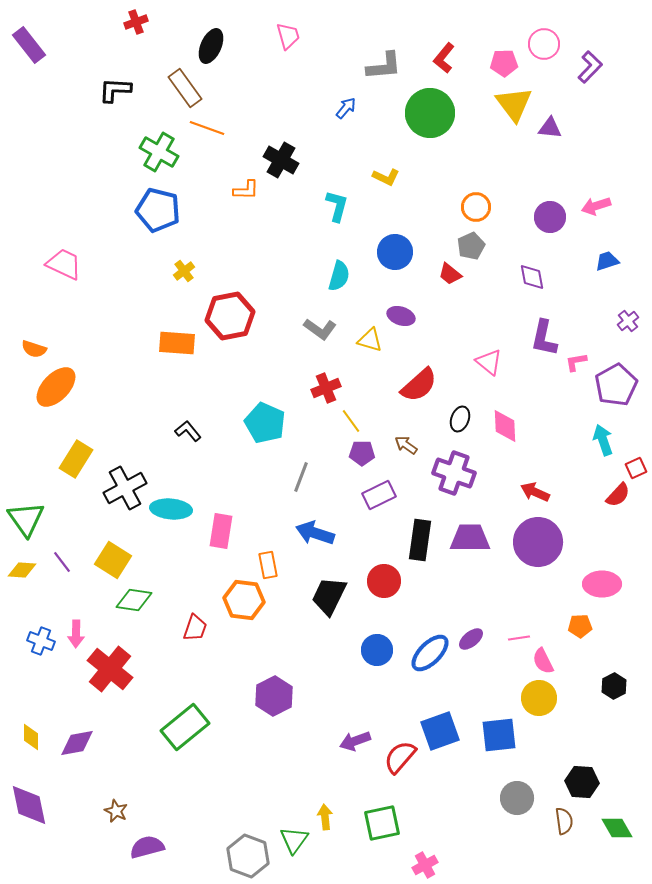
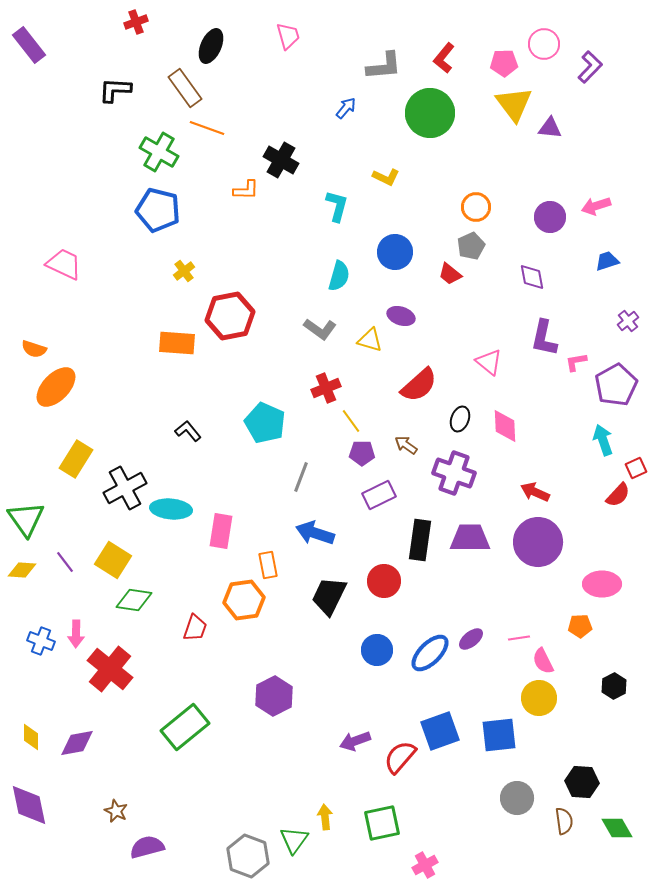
purple line at (62, 562): moved 3 px right
orange hexagon at (244, 600): rotated 15 degrees counterclockwise
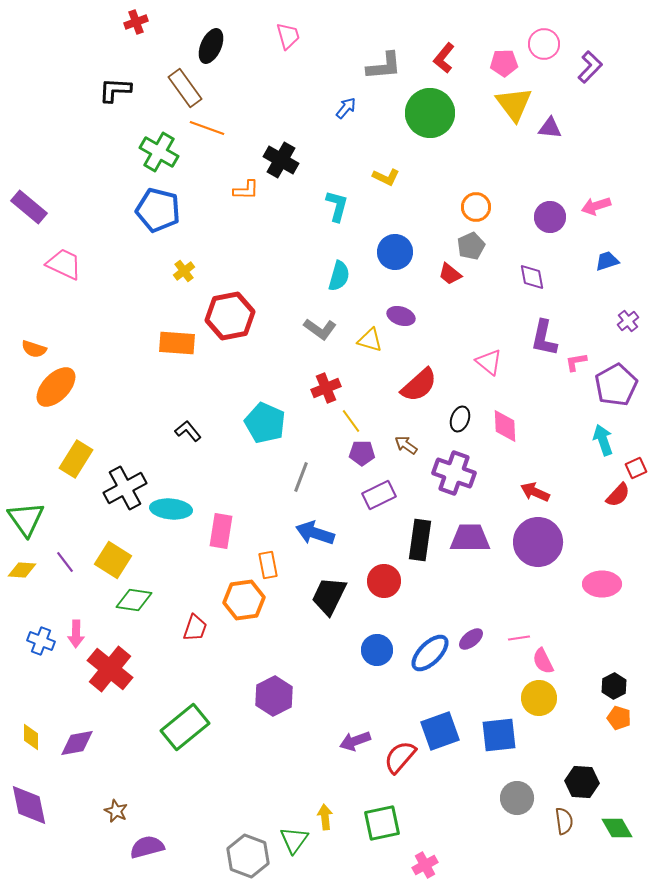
purple rectangle at (29, 45): moved 162 px down; rotated 12 degrees counterclockwise
orange pentagon at (580, 626): moved 39 px right, 92 px down; rotated 20 degrees clockwise
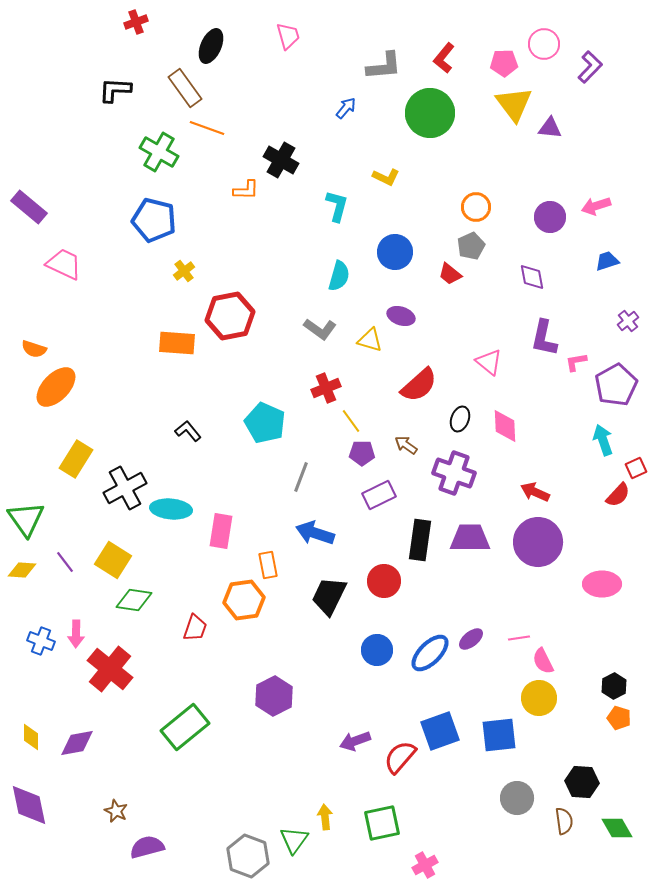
blue pentagon at (158, 210): moved 4 px left, 10 px down
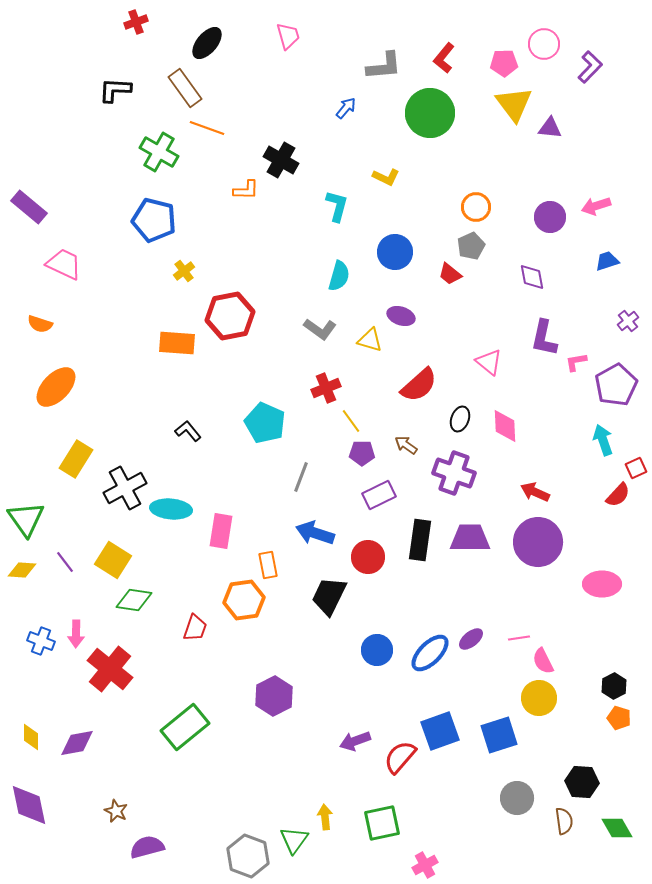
black ellipse at (211, 46): moved 4 px left, 3 px up; rotated 16 degrees clockwise
orange semicircle at (34, 349): moved 6 px right, 25 px up
red circle at (384, 581): moved 16 px left, 24 px up
blue square at (499, 735): rotated 12 degrees counterclockwise
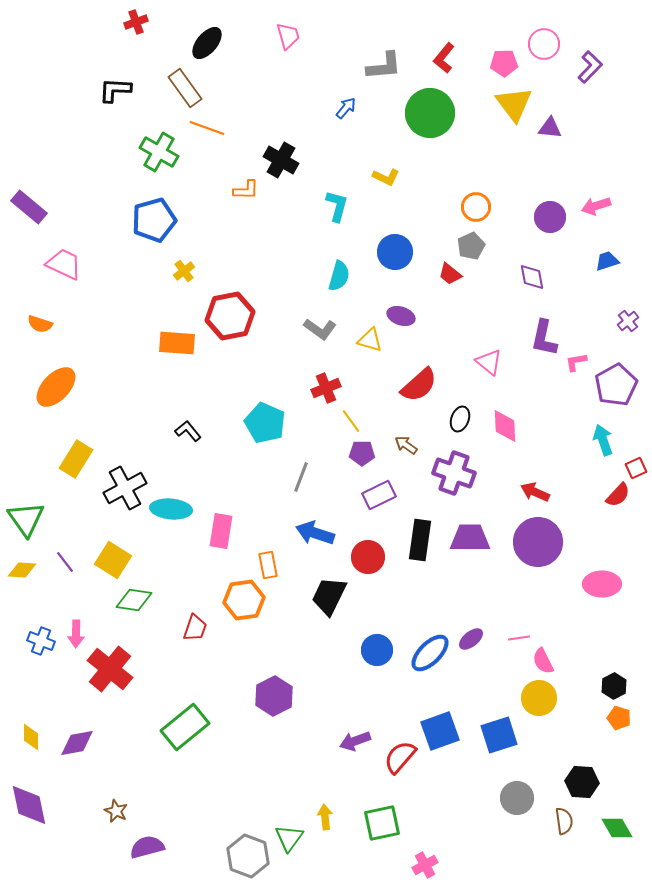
blue pentagon at (154, 220): rotated 30 degrees counterclockwise
green triangle at (294, 840): moved 5 px left, 2 px up
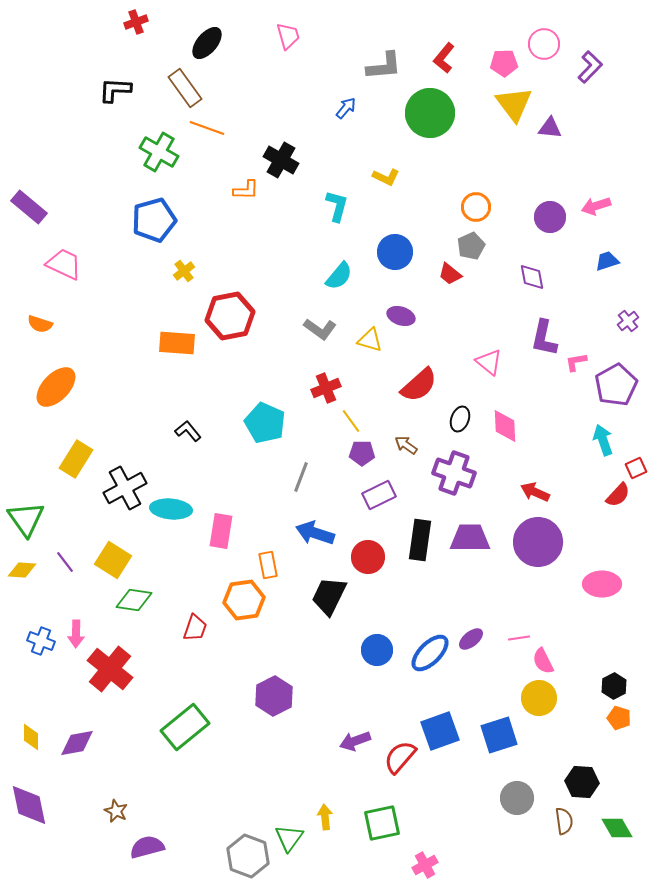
cyan semicircle at (339, 276): rotated 24 degrees clockwise
